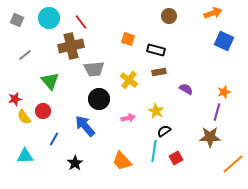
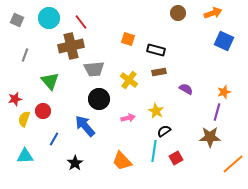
brown circle: moved 9 px right, 3 px up
gray line: rotated 32 degrees counterclockwise
yellow semicircle: moved 2 px down; rotated 56 degrees clockwise
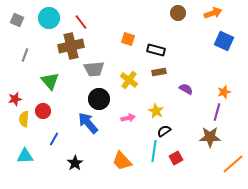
yellow semicircle: rotated 14 degrees counterclockwise
blue arrow: moved 3 px right, 3 px up
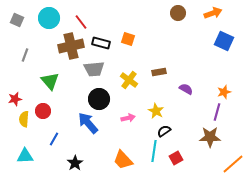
black rectangle: moved 55 px left, 7 px up
orange trapezoid: moved 1 px right, 1 px up
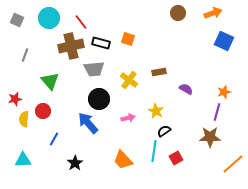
cyan triangle: moved 2 px left, 4 px down
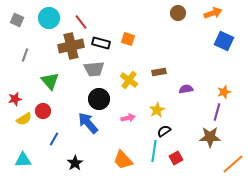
purple semicircle: rotated 40 degrees counterclockwise
yellow star: moved 1 px right, 1 px up; rotated 14 degrees clockwise
yellow semicircle: rotated 126 degrees counterclockwise
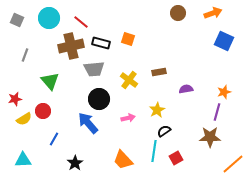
red line: rotated 14 degrees counterclockwise
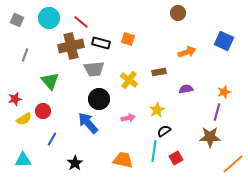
orange arrow: moved 26 px left, 39 px down
blue line: moved 2 px left
orange trapezoid: rotated 145 degrees clockwise
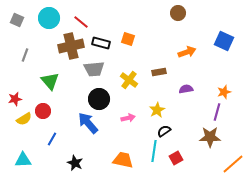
black star: rotated 14 degrees counterclockwise
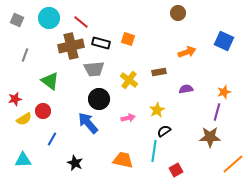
green triangle: rotated 12 degrees counterclockwise
red square: moved 12 px down
